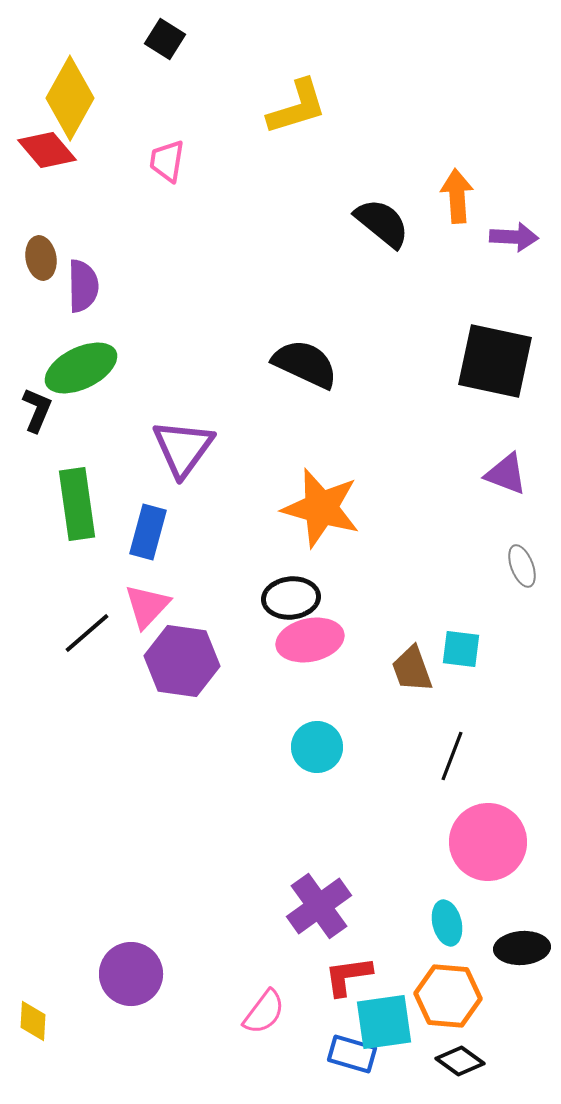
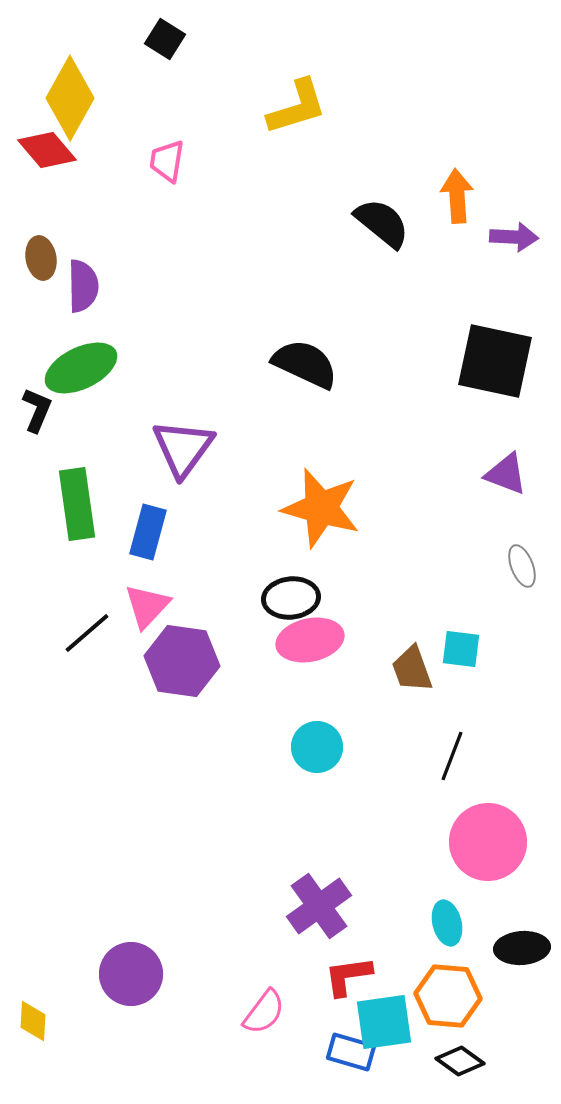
blue rectangle at (352, 1054): moved 1 px left, 2 px up
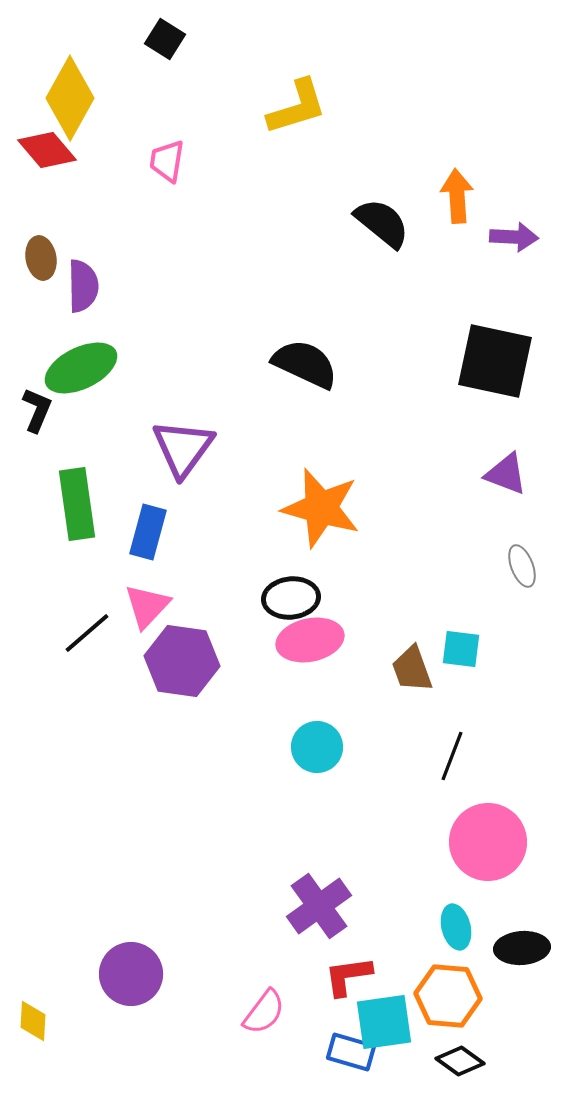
cyan ellipse at (447, 923): moved 9 px right, 4 px down
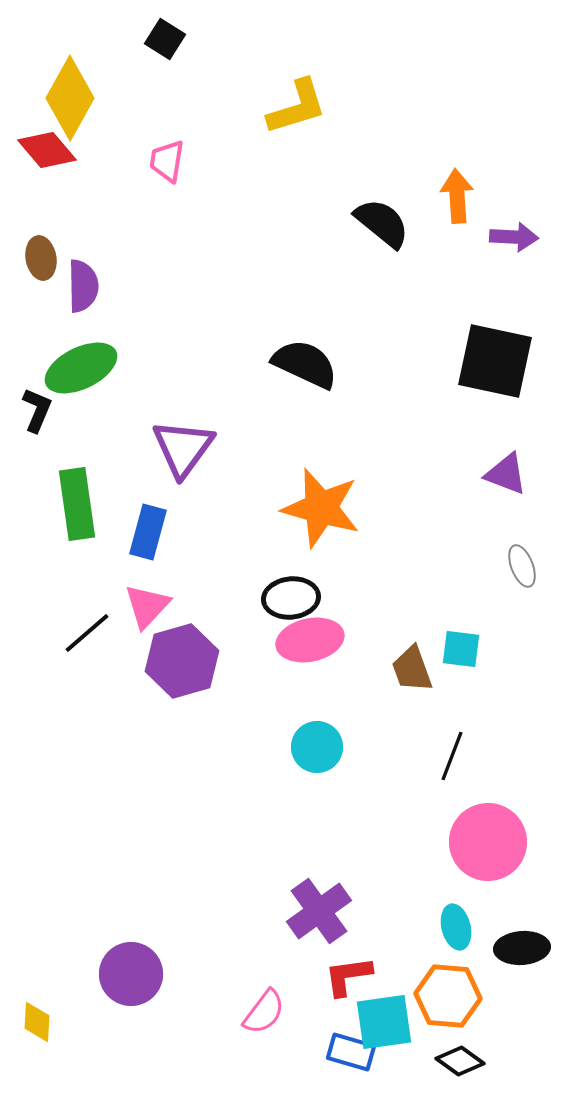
purple hexagon at (182, 661): rotated 24 degrees counterclockwise
purple cross at (319, 906): moved 5 px down
yellow diamond at (33, 1021): moved 4 px right, 1 px down
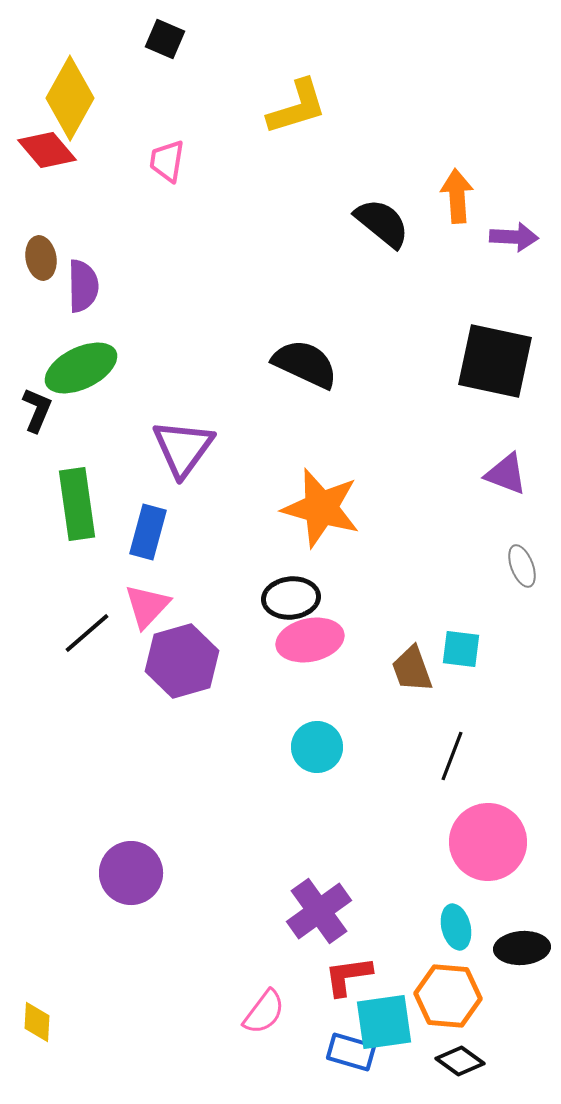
black square at (165, 39): rotated 9 degrees counterclockwise
purple circle at (131, 974): moved 101 px up
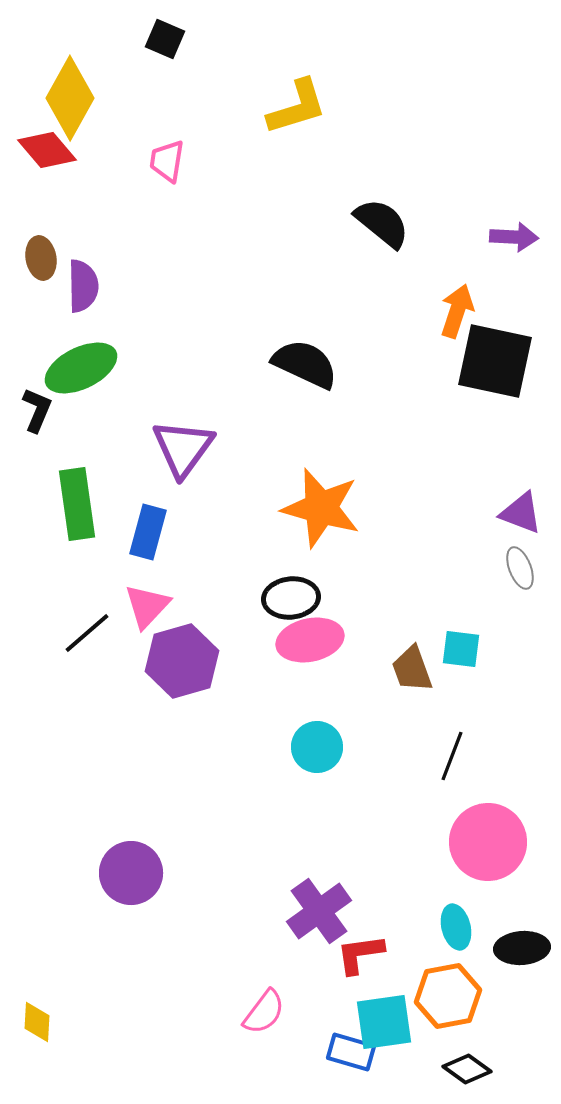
orange arrow at (457, 196): moved 115 px down; rotated 22 degrees clockwise
purple triangle at (506, 474): moved 15 px right, 39 px down
gray ellipse at (522, 566): moved 2 px left, 2 px down
red L-shape at (348, 976): moved 12 px right, 22 px up
orange hexagon at (448, 996): rotated 16 degrees counterclockwise
black diamond at (460, 1061): moved 7 px right, 8 px down
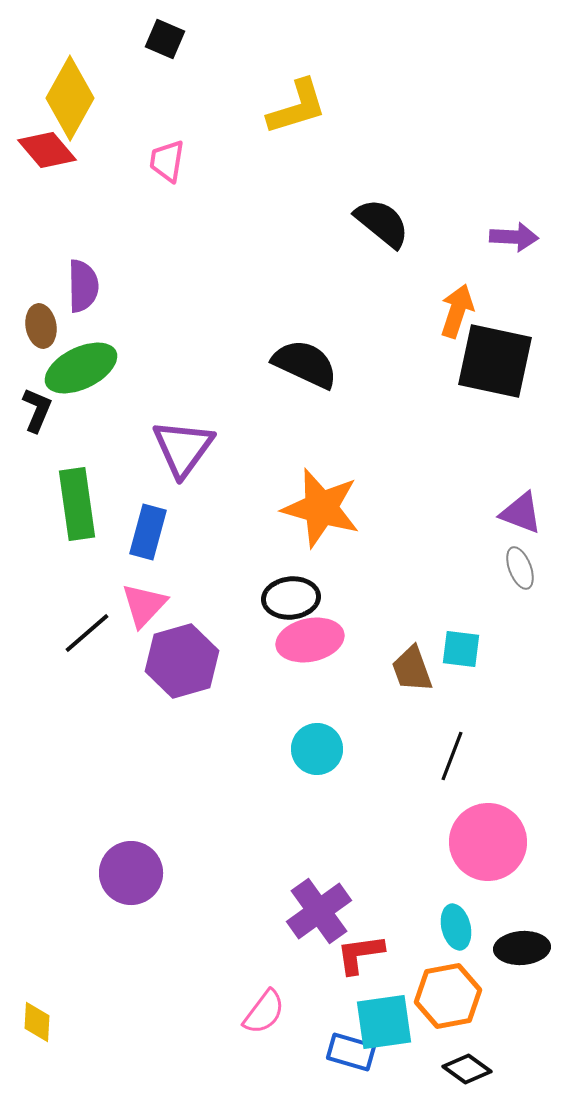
brown ellipse at (41, 258): moved 68 px down
pink triangle at (147, 606): moved 3 px left, 1 px up
cyan circle at (317, 747): moved 2 px down
